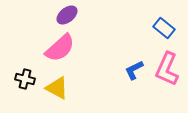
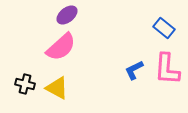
pink semicircle: moved 1 px right, 1 px up
pink L-shape: rotated 20 degrees counterclockwise
black cross: moved 5 px down
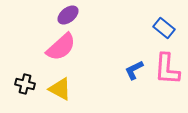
purple ellipse: moved 1 px right
yellow triangle: moved 3 px right, 1 px down
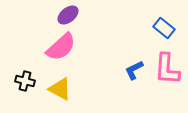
black cross: moved 3 px up
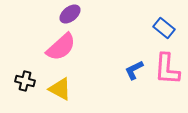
purple ellipse: moved 2 px right, 1 px up
